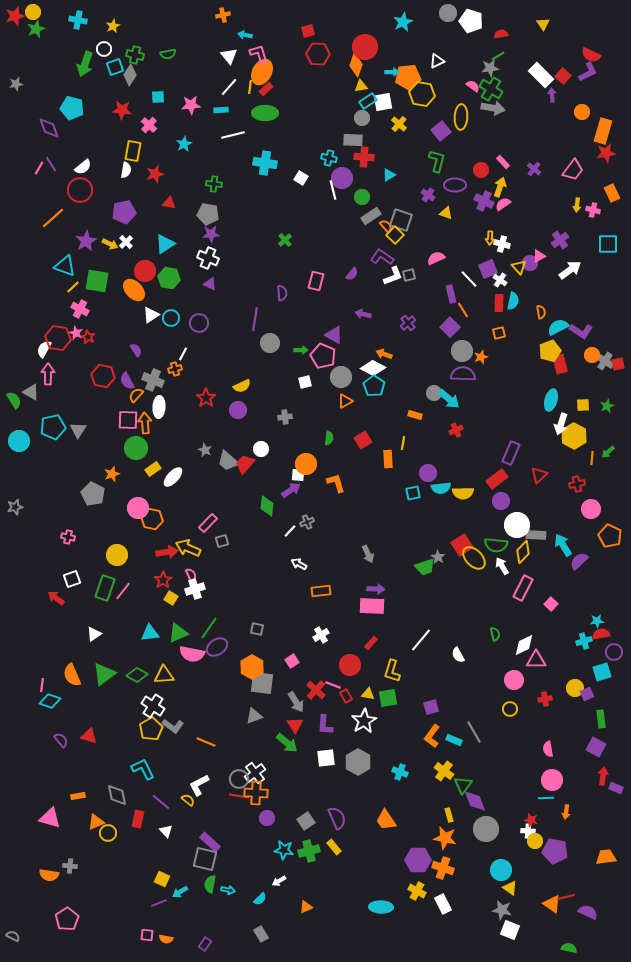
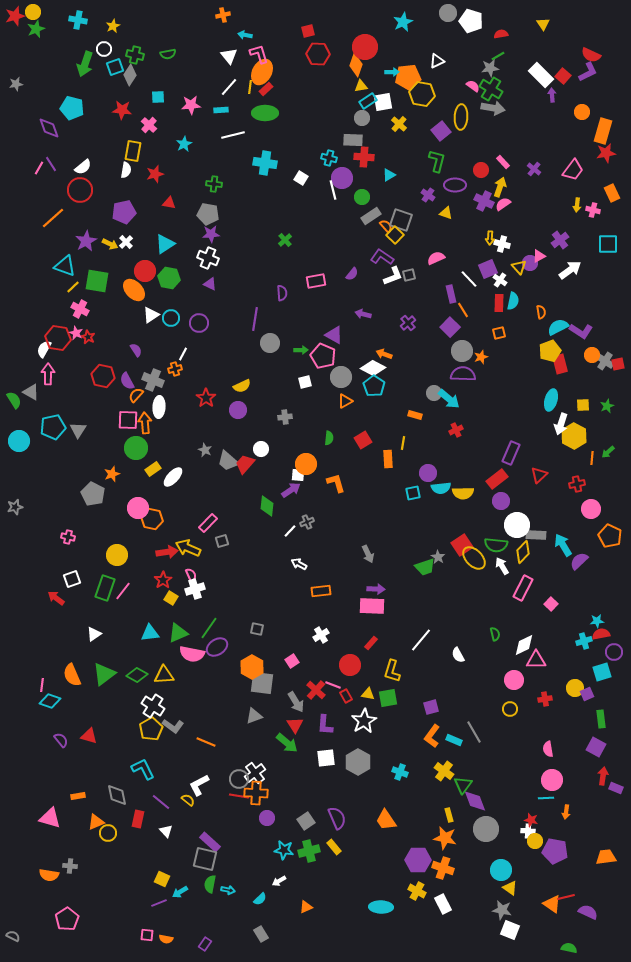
pink rectangle at (316, 281): rotated 66 degrees clockwise
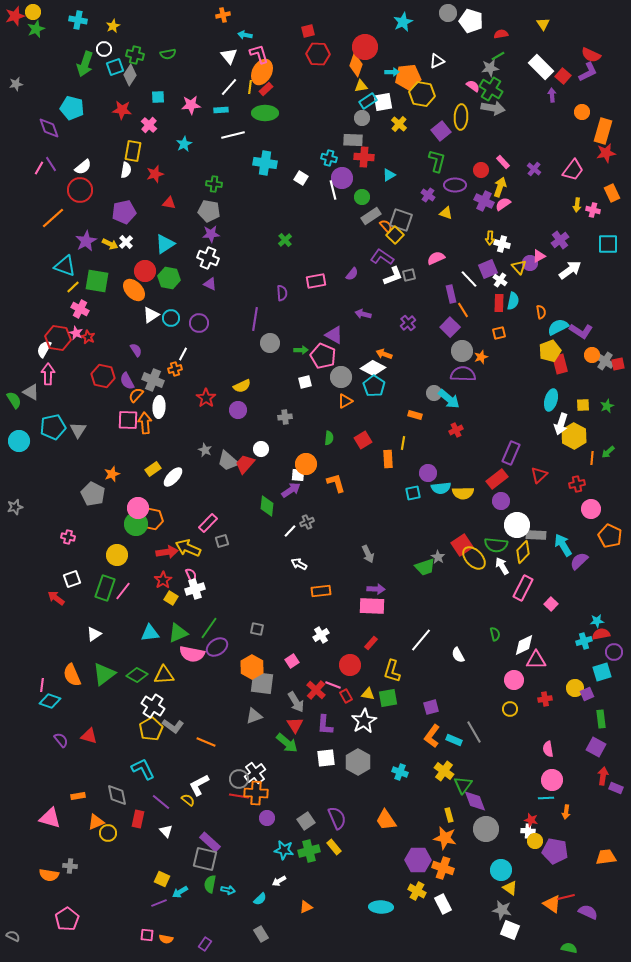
white rectangle at (541, 75): moved 8 px up
gray pentagon at (208, 214): moved 1 px right, 3 px up
green circle at (136, 448): moved 76 px down
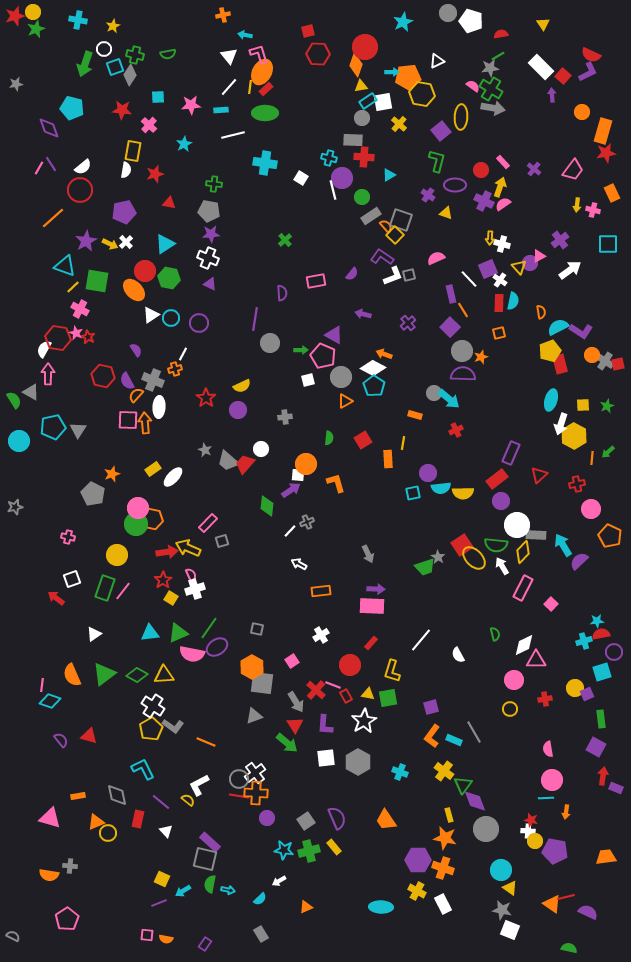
white square at (305, 382): moved 3 px right, 2 px up
cyan arrow at (180, 892): moved 3 px right, 1 px up
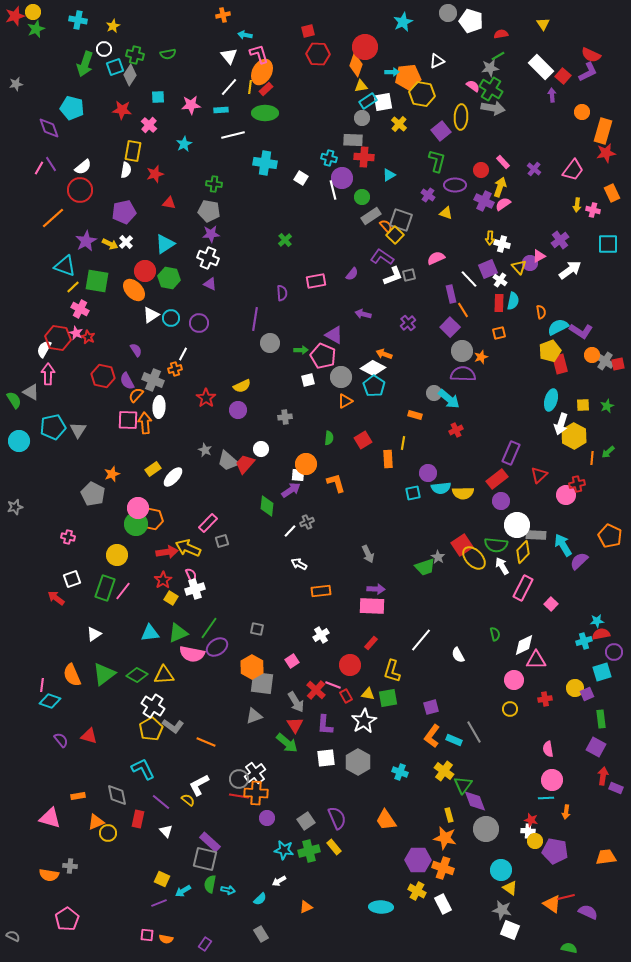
pink circle at (591, 509): moved 25 px left, 14 px up
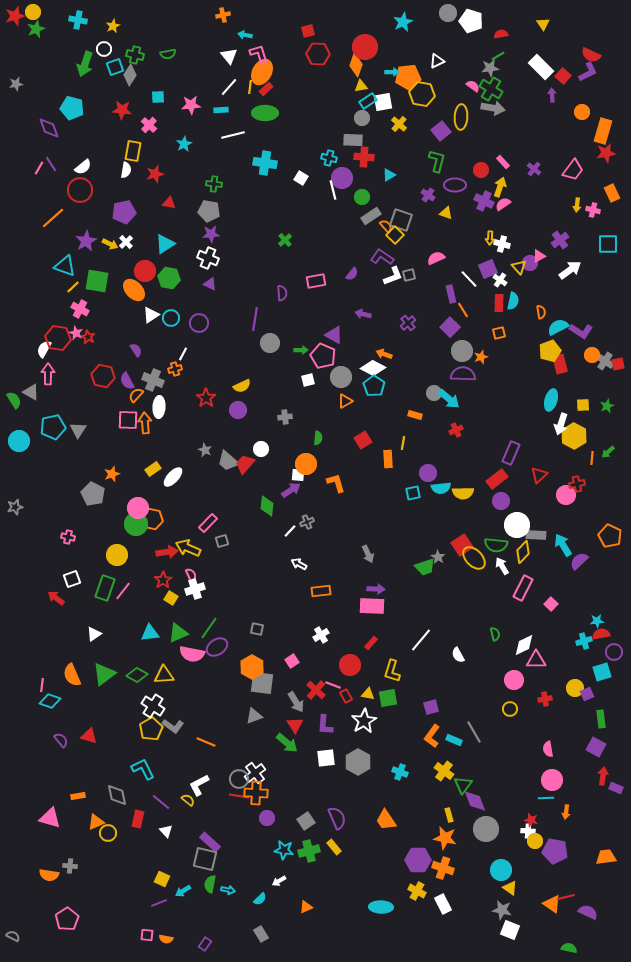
green semicircle at (329, 438): moved 11 px left
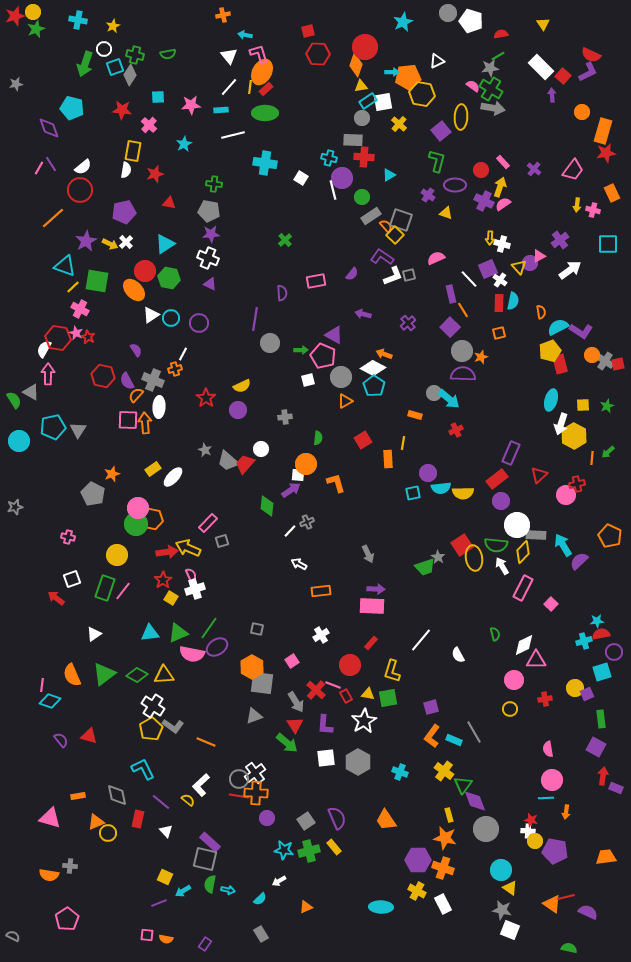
yellow ellipse at (474, 558): rotated 35 degrees clockwise
white L-shape at (199, 785): moved 2 px right; rotated 15 degrees counterclockwise
yellow square at (162, 879): moved 3 px right, 2 px up
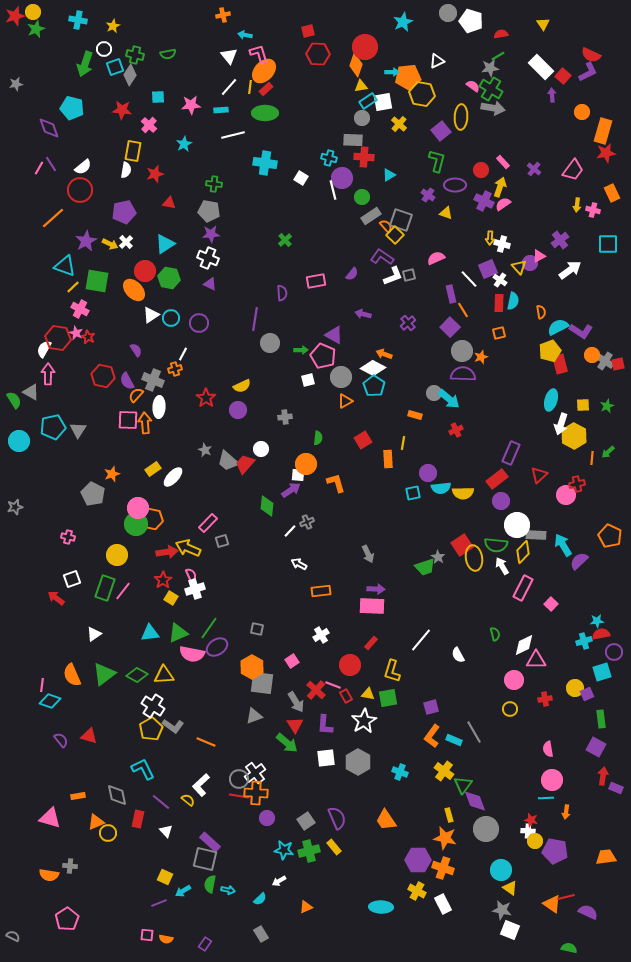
orange ellipse at (262, 72): moved 2 px right, 1 px up; rotated 15 degrees clockwise
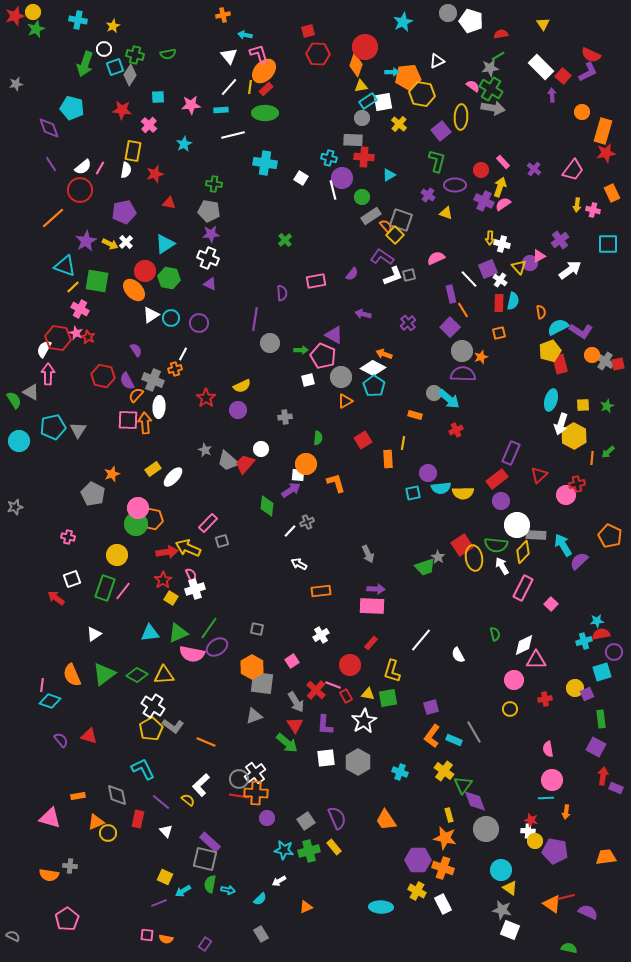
pink line at (39, 168): moved 61 px right
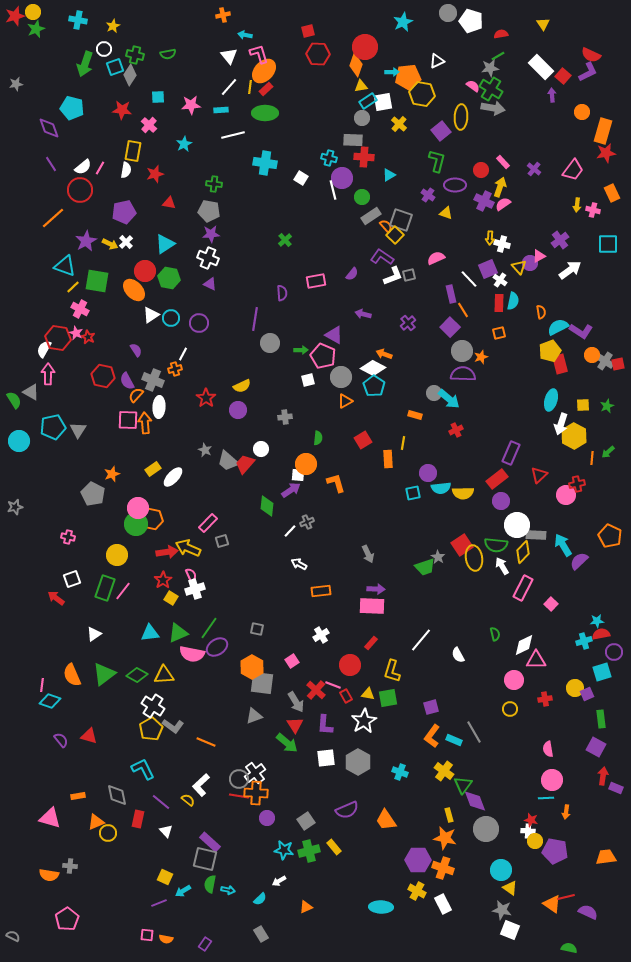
purple semicircle at (337, 818): moved 10 px right, 8 px up; rotated 90 degrees clockwise
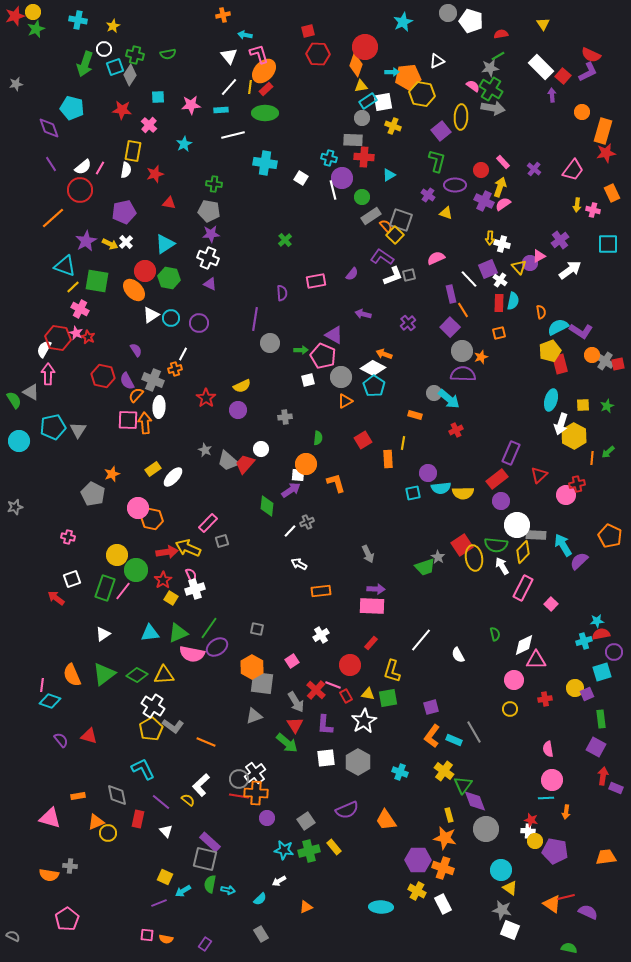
yellow cross at (399, 124): moved 6 px left, 2 px down; rotated 21 degrees counterclockwise
green circle at (136, 524): moved 46 px down
white triangle at (94, 634): moved 9 px right
